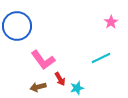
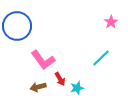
cyan line: rotated 18 degrees counterclockwise
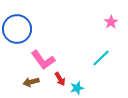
blue circle: moved 3 px down
brown arrow: moved 7 px left, 5 px up
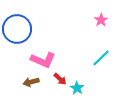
pink star: moved 10 px left, 2 px up
pink L-shape: rotated 30 degrees counterclockwise
red arrow: rotated 16 degrees counterclockwise
cyan star: rotated 24 degrees counterclockwise
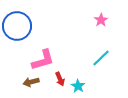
blue circle: moved 3 px up
pink L-shape: rotated 40 degrees counterclockwise
red arrow: rotated 24 degrees clockwise
cyan star: moved 1 px right, 2 px up
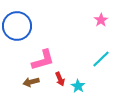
cyan line: moved 1 px down
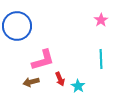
cyan line: rotated 48 degrees counterclockwise
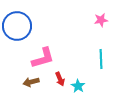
pink star: rotated 24 degrees clockwise
pink L-shape: moved 2 px up
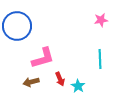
cyan line: moved 1 px left
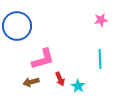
pink L-shape: moved 1 px down
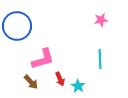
brown arrow: rotated 119 degrees counterclockwise
